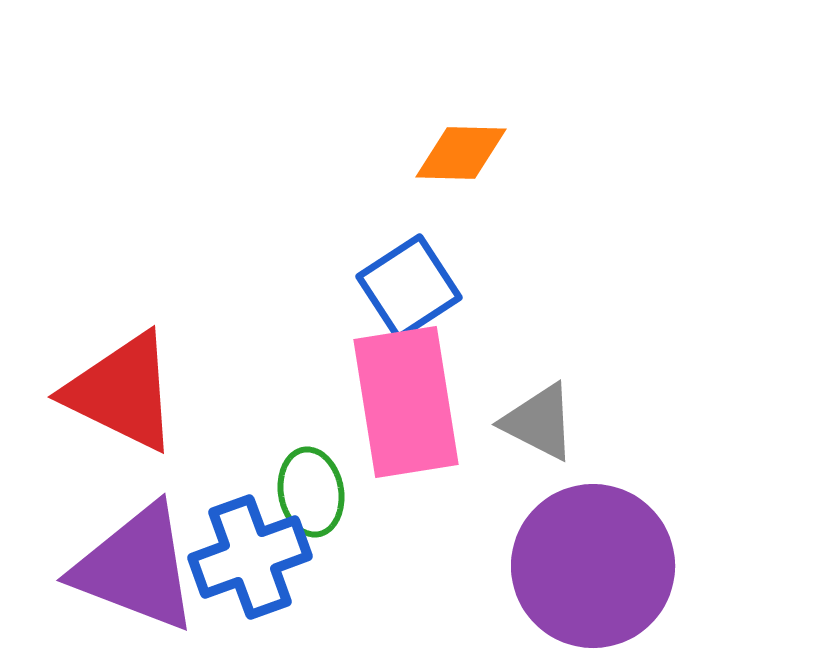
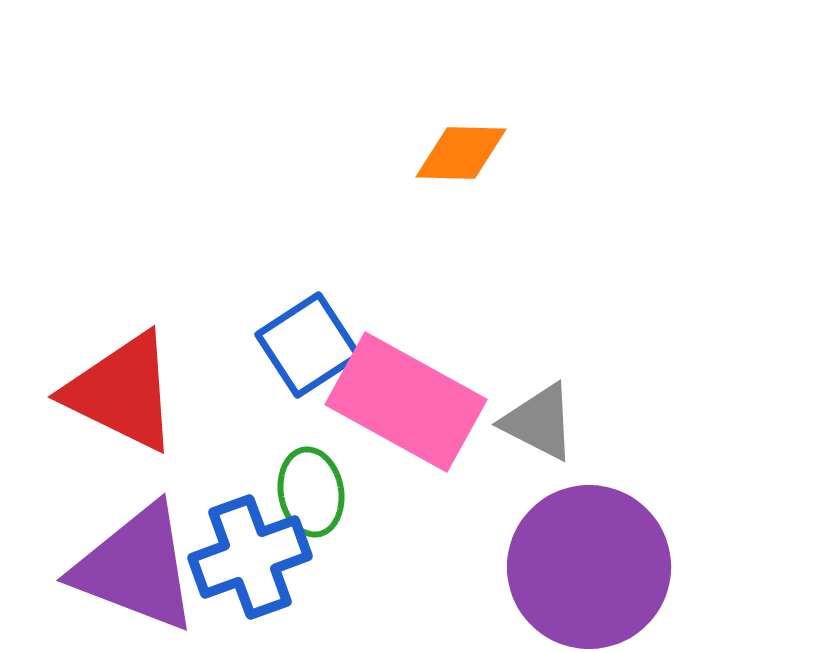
blue square: moved 101 px left, 58 px down
pink rectangle: rotated 52 degrees counterclockwise
purple circle: moved 4 px left, 1 px down
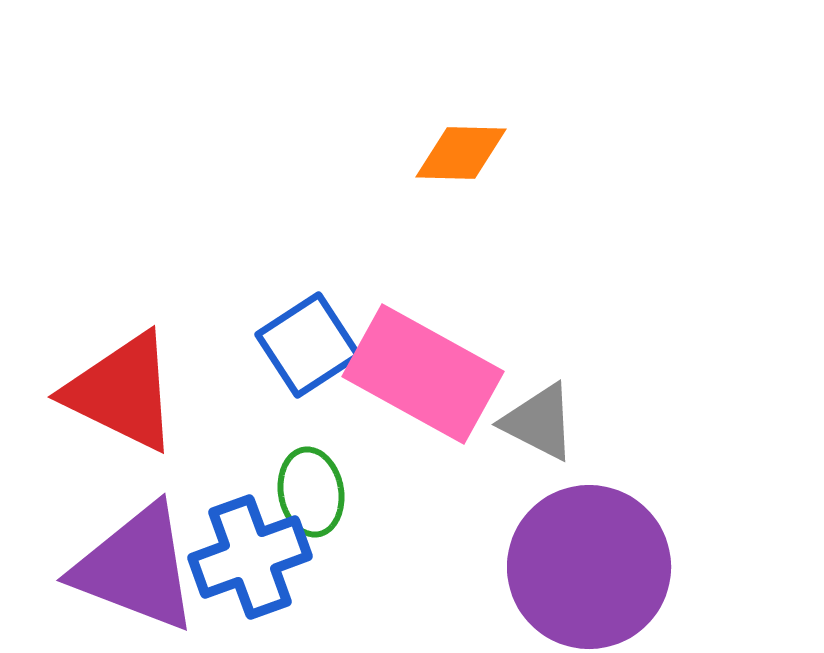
pink rectangle: moved 17 px right, 28 px up
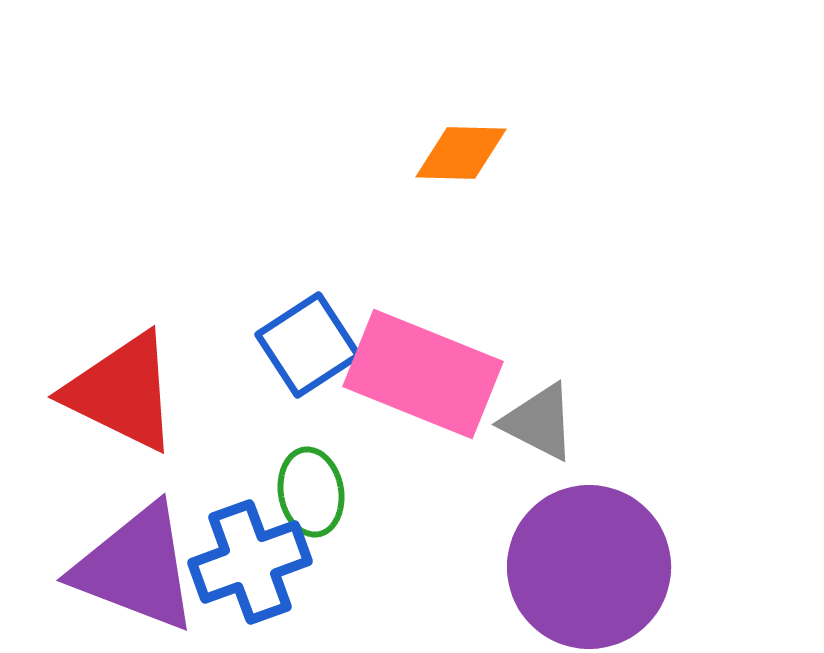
pink rectangle: rotated 7 degrees counterclockwise
blue cross: moved 5 px down
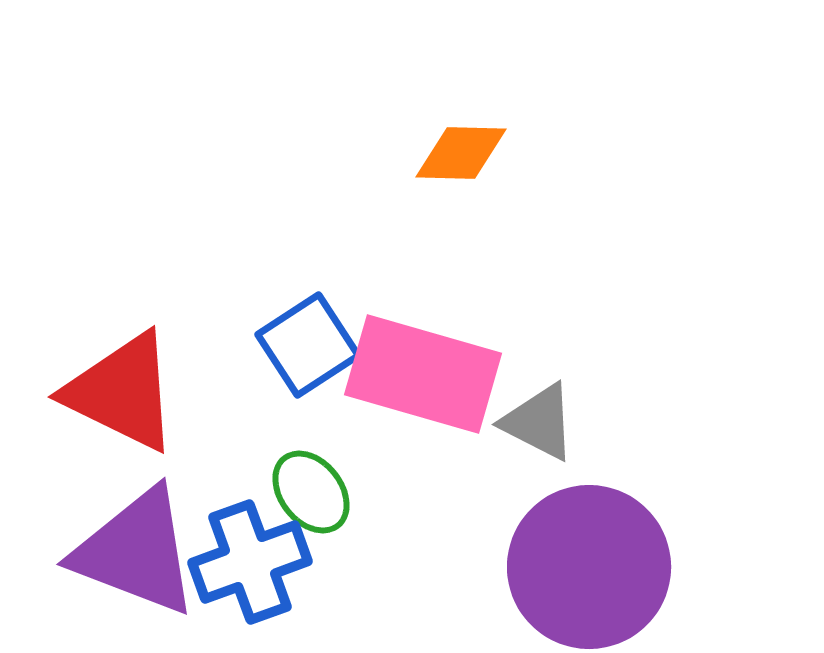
pink rectangle: rotated 6 degrees counterclockwise
green ellipse: rotated 28 degrees counterclockwise
purple triangle: moved 16 px up
